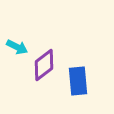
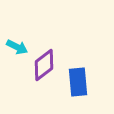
blue rectangle: moved 1 px down
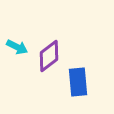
purple diamond: moved 5 px right, 9 px up
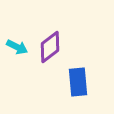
purple diamond: moved 1 px right, 9 px up
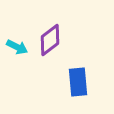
purple diamond: moved 7 px up
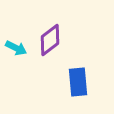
cyan arrow: moved 1 px left, 1 px down
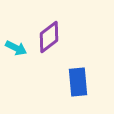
purple diamond: moved 1 px left, 3 px up
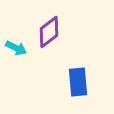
purple diamond: moved 5 px up
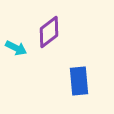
blue rectangle: moved 1 px right, 1 px up
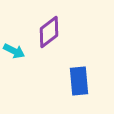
cyan arrow: moved 2 px left, 3 px down
